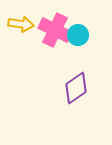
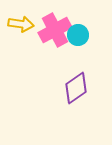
pink cross: rotated 36 degrees clockwise
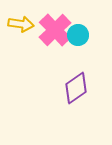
pink cross: rotated 16 degrees counterclockwise
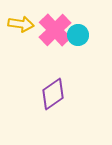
purple diamond: moved 23 px left, 6 px down
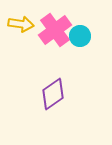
pink cross: rotated 8 degrees clockwise
cyan circle: moved 2 px right, 1 px down
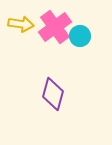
pink cross: moved 3 px up
purple diamond: rotated 40 degrees counterclockwise
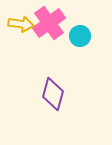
pink cross: moved 6 px left, 4 px up
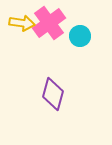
yellow arrow: moved 1 px right, 1 px up
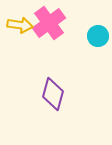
yellow arrow: moved 2 px left, 2 px down
cyan circle: moved 18 px right
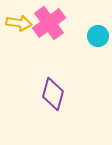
yellow arrow: moved 1 px left, 2 px up
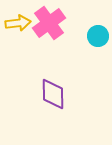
yellow arrow: moved 1 px left; rotated 15 degrees counterclockwise
purple diamond: rotated 16 degrees counterclockwise
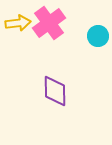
purple diamond: moved 2 px right, 3 px up
